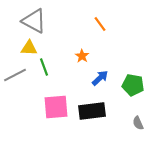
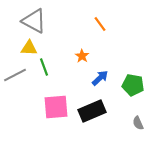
black rectangle: rotated 16 degrees counterclockwise
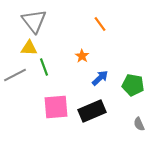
gray triangle: rotated 24 degrees clockwise
gray semicircle: moved 1 px right, 1 px down
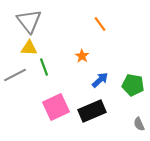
gray triangle: moved 5 px left
blue arrow: moved 2 px down
pink square: rotated 20 degrees counterclockwise
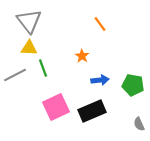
green line: moved 1 px left, 1 px down
blue arrow: rotated 36 degrees clockwise
